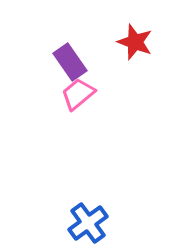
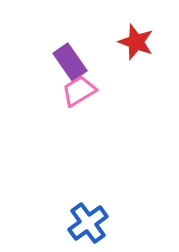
red star: moved 1 px right
pink trapezoid: moved 1 px right, 3 px up; rotated 9 degrees clockwise
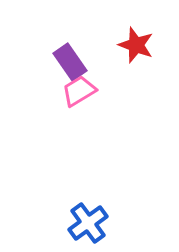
red star: moved 3 px down
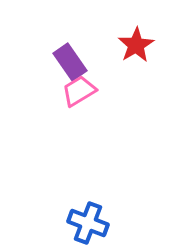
red star: rotated 21 degrees clockwise
blue cross: rotated 33 degrees counterclockwise
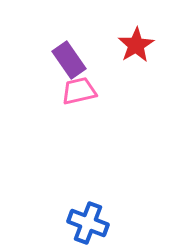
purple rectangle: moved 1 px left, 2 px up
pink trapezoid: rotated 18 degrees clockwise
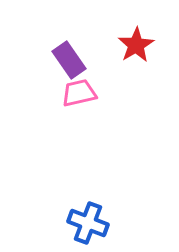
pink trapezoid: moved 2 px down
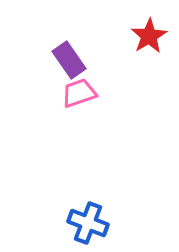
red star: moved 13 px right, 9 px up
pink trapezoid: rotated 6 degrees counterclockwise
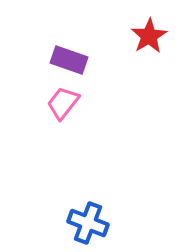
purple rectangle: rotated 36 degrees counterclockwise
pink trapezoid: moved 16 px left, 10 px down; rotated 33 degrees counterclockwise
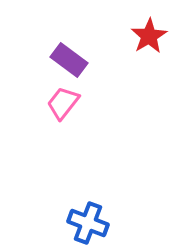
purple rectangle: rotated 18 degrees clockwise
